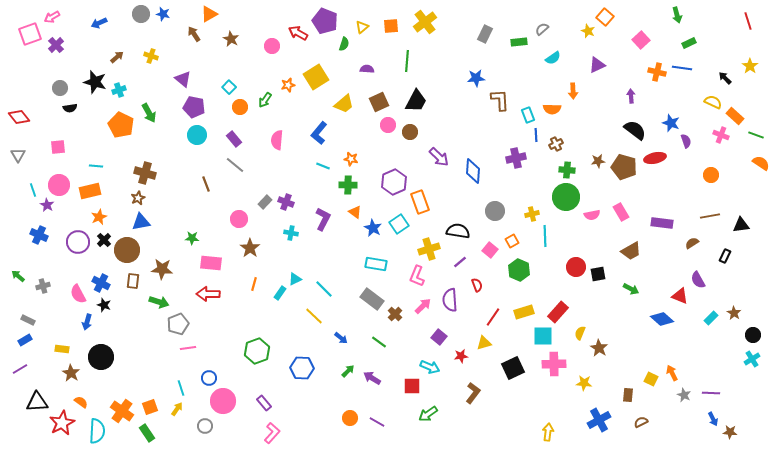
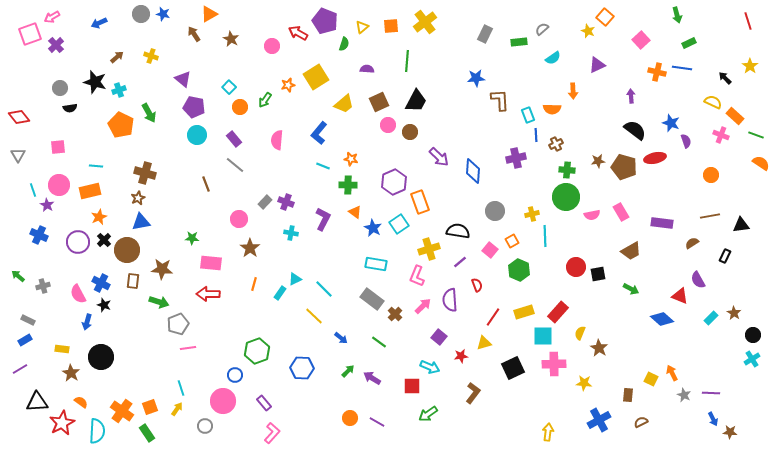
blue circle at (209, 378): moved 26 px right, 3 px up
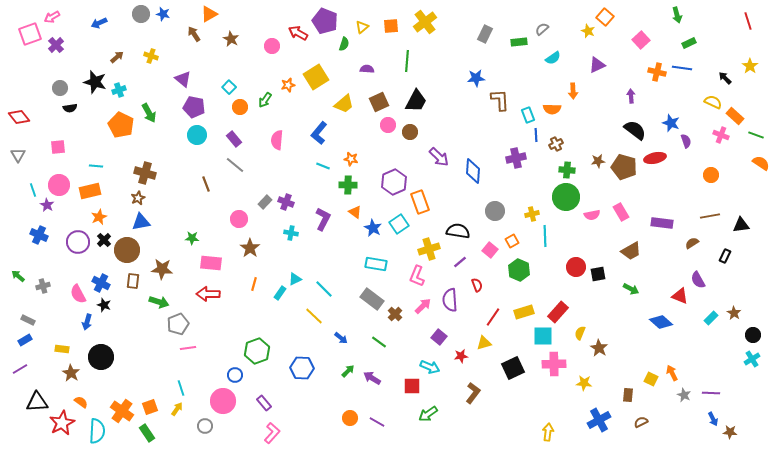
blue diamond at (662, 319): moved 1 px left, 3 px down
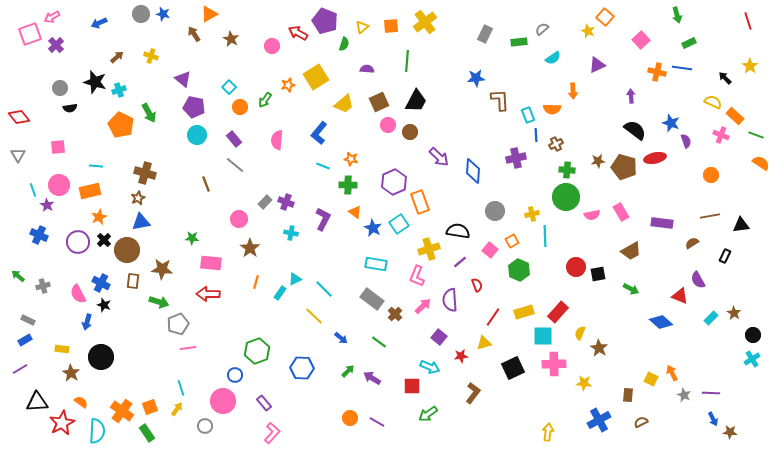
orange line at (254, 284): moved 2 px right, 2 px up
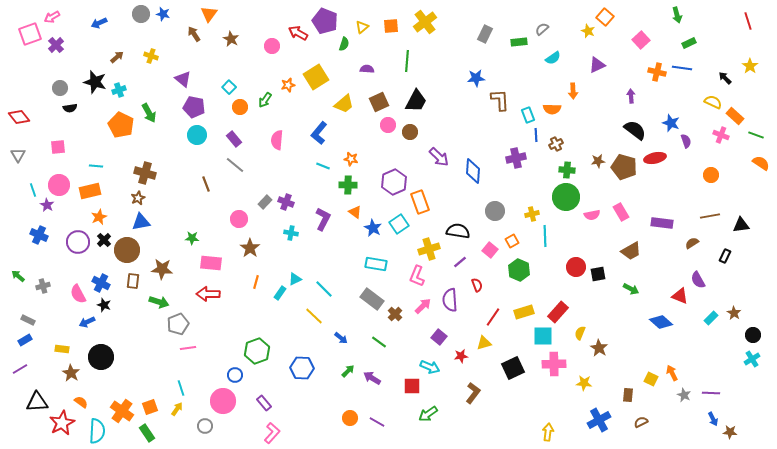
orange triangle at (209, 14): rotated 24 degrees counterclockwise
blue arrow at (87, 322): rotated 49 degrees clockwise
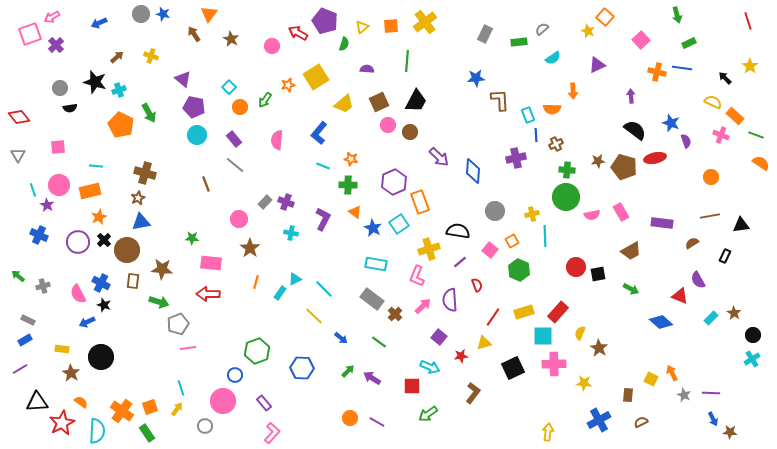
orange circle at (711, 175): moved 2 px down
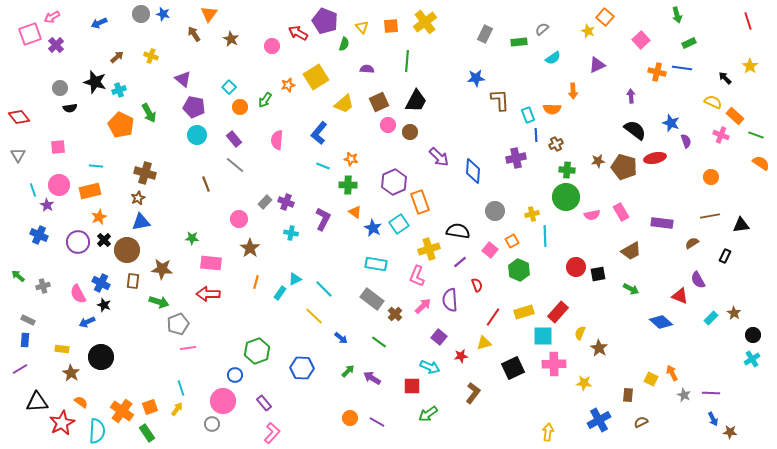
yellow triangle at (362, 27): rotated 32 degrees counterclockwise
blue rectangle at (25, 340): rotated 56 degrees counterclockwise
gray circle at (205, 426): moved 7 px right, 2 px up
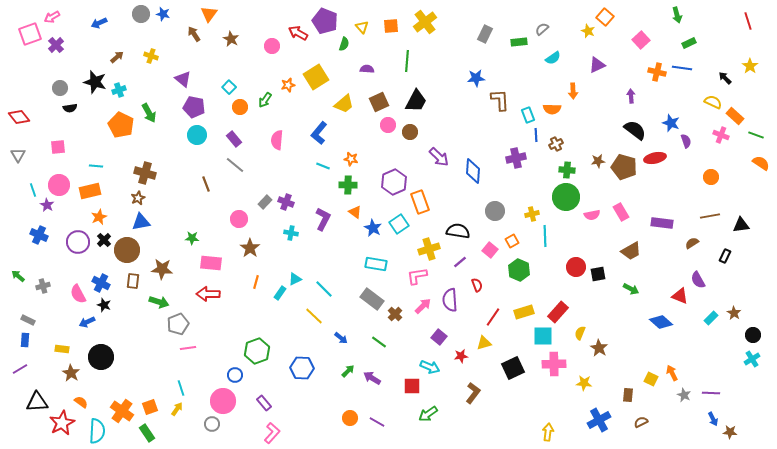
pink L-shape at (417, 276): rotated 60 degrees clockwise
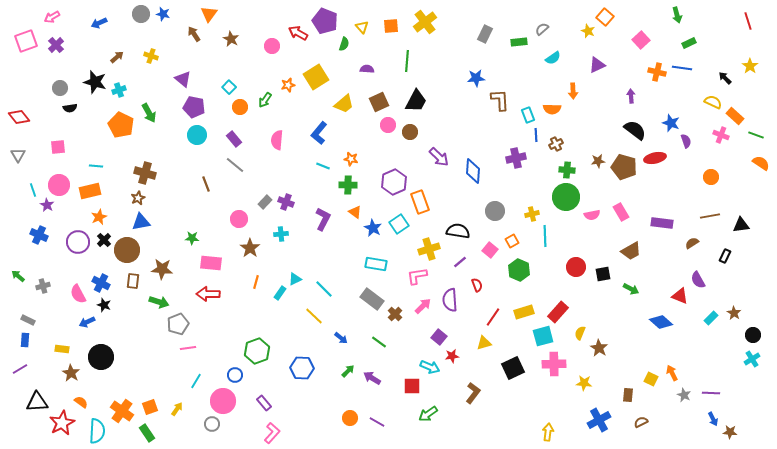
pink square at (30, 34): moved 4 px left, 7 px down
cyan cross at (291, 233): moved 10 px left, 1 px down; rotated 16 degrees counterclockwise
black square at (598, 274): moved 5 px right
cyan square at (543, 336): rotated 15 degrees counterclockwise
red star at (461, 356): moved 9 px left
cyan line at (181, 388): moved 15 px right, 7 px up; rotated 49 degrees clockwise
